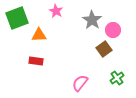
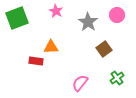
gray star: moved 4 px left, 2 px down
pink circle: moved 4 px right, 15 px up
orange triangle: moved 12 px right, 12 px down
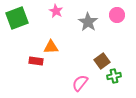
brown square: moved 2 px left, 12 px down
green cross: moved 3 px left, 2 px up; rotated 24 degrees clockwise
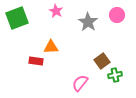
green cross: moved 1 px right, 1 px up
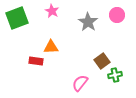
pink star: moved 4 px left
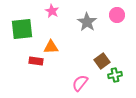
green square: moved 5 px right, 11 px down; rotated 15 degrees clockwise
gray star: moved 1 px left
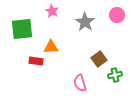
gray star: moved 2 px left
brown square: moved 3 px left, 2 px up
pink semicircle: rotated 54 degrees counterclockwise
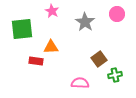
pink circle: moved 1 px up
pink semicircle: rotated 108 degrees clockwise
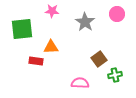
pink star: rotated 24 degrees counterclockwise
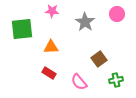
red rectangle: moved 13 px right, 12 px down; rotated 24 degrees clockwise
green cross: moved 1 px right, 5 px down
pink semicircle: moved 1 px left, 1 px up; rotated 132 degrees counterclockwise
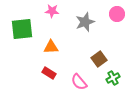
gray star: rotated 18 degrees clockwise
green cross: moved 3 px left, 2 px up; rotated 16 degrees counterclockwise
